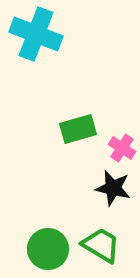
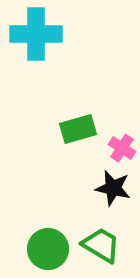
cyan cross: rotated 21 degrees counterclockwise
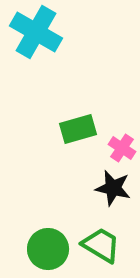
cyan cross: moved 2 px up; rotated 30 degrees clockwise
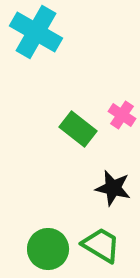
green rectangle: rotated 54 degrees clockwise
pink cross: moved 33 px up
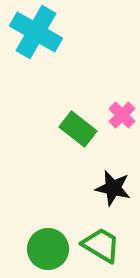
pink cross: rotated 12 degrees clockwise
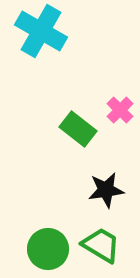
cyan cross: moved 5 px right, 1 px up
pink cross: moved 2 px left, 5 px up
black star: moved 7 px left, 2 px down; rotated 21 degrees counterclockwise
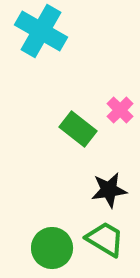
black star: moved 3 px right
green trapezoid: moved 4 px right, 6 px up
green circle: moved 4 px right, 1 px up
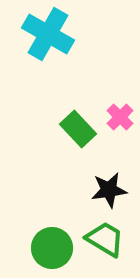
cyan cross: moved 7 px right, 3 px down
pink cross: moved 7 px down
green rectangle: rotated 9 degrees clockwise
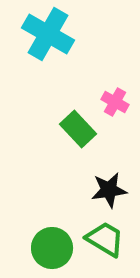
pink cross: moved 5 px left, 15 px up; rotated 16 degrees counterclockwise
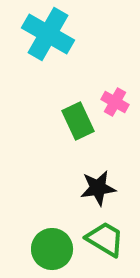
green rectangle: moved 8 px up; rotated 18 degrees clockwise
black star: moved 11 px left, 2 px up
green circle: moved 1 px down
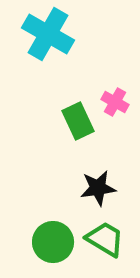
green circle: moved 1 px right, 7 px up
